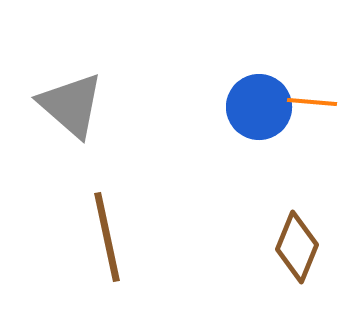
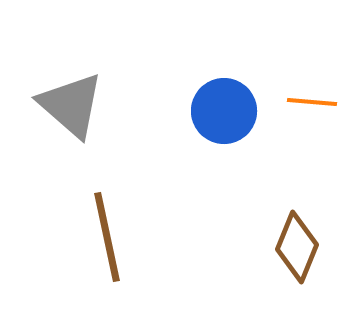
blue circle: moved 35 px left, 4 px down
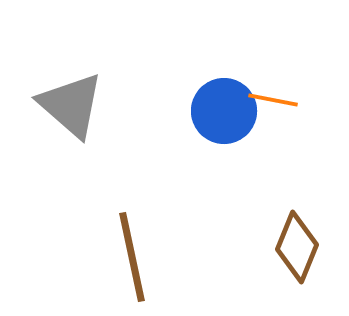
orange line: moved 39 px left, 2 px up; rotated 6 degrees clockwise
brown line: moved 25 px right, 20 px down
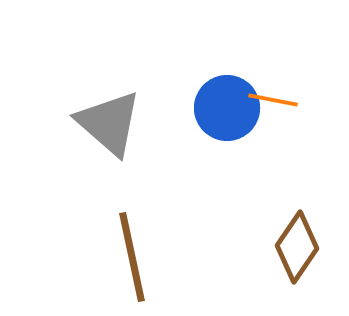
gray triangle: moved 38 px right, 18 px down
blue circle: moved 3 px right, 3 px up
brown diamond: rotated 12 degrees clockwise
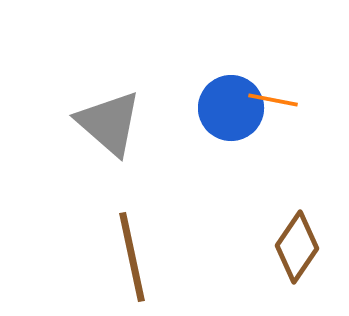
blue circle: moved 4 px right
